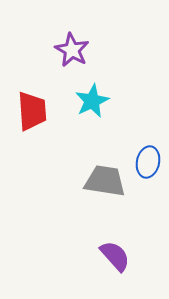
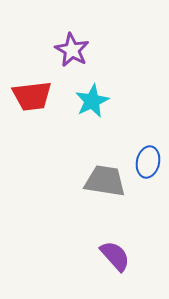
red trapezoid: moved 15 px up; rotated 87 degrees clockwise
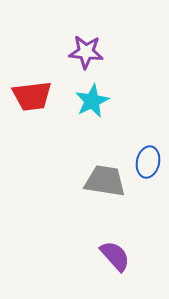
purple star: moved 14 px right, 2 px down; rotated 24 degrees counterclockwise
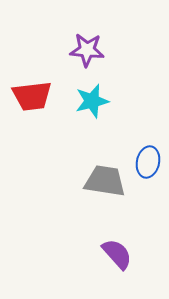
purple star: moved 1 px right, 2 px up
cyan star: rotated 12 degrees clockwise
purple semicircle: moved 2 px right, 2 px up
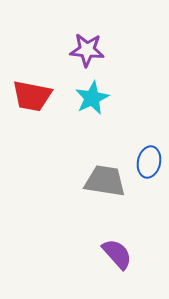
red trapezoid: rotated 18 degrees clockwise
cyan star: moved 3 px up; rotated 12 degrees counterclockwise
blue ellipse: moved 1 px right
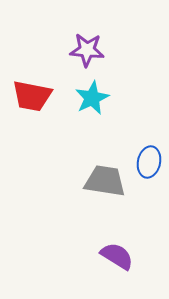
purple semicircle: moved 2 px down; rotated 16 degrees counterclockwise
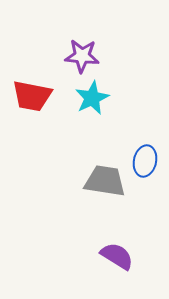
purple star: moved 5 px left, 6 px down
blue ellipse: moved 4 px left, 1 px up
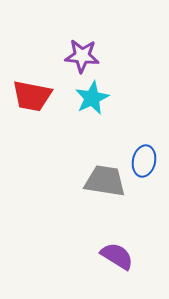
blue ellipse: moved 1 px left
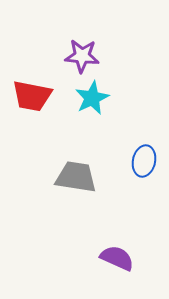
gray trapezoid: moved 29 px left, 4 px up
purple semicircle: moved 2 px down; rotated 8 degrees counterclockwise
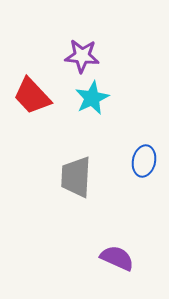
red trapezoid: rotated 36 degrees clockwise
gray trapezoid: rotated 96 degrees counterclockwise
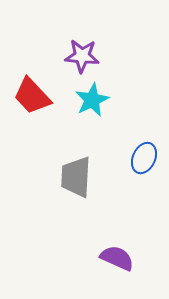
cyan star: moved 2 px down
blue ellipse: moved 3 px up; rotated 12 degrees clockwise
